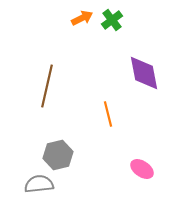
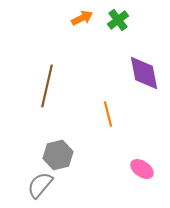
green cross: moved 6 px right
gray semicircle: moved 1 px right, 1 px down; rotated 44 degrees counterclockwise
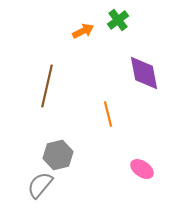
orange arrow: moved 1 px right, 13 px down
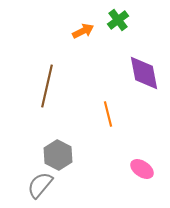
gray hexagon: rotated 20 degrees counterclockwise
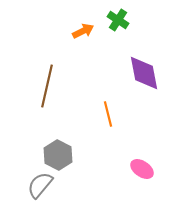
green cross: rotated 20 degrees counterclockwise
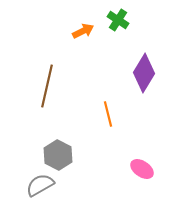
purple diamond: rotated 42 degrees clockwise
gray semicircle: rotated 20 degrees clockwise
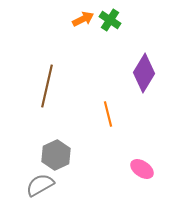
green cross: moved 8 px left
orange arrow: moved 12 px up
gray hexagon: moved 2 px left; rotated 8 degrees clockwise
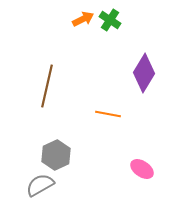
orange line: rotated 65 degrees counterclockwise
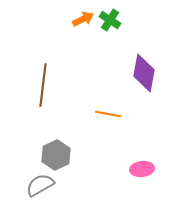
purple diamond: rotated 21 degrees counterclockwise
brown line: moved 4 px left, 1 px up; rotated 6 degrees counterclockwise
pink ellipse: rotated 40 degrees counterclockwise
